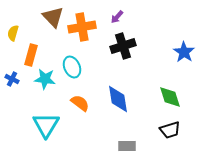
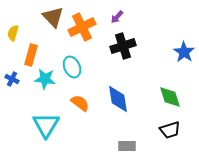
orange cross: rotated 16 degrees counterclockwise
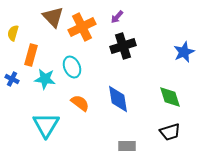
blue star: rotated 15 degrees clockwise
black trapezoid: moved 2 px down
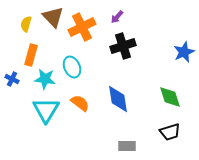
yellow semicircle: moved 13 px right, 9 px up
cyan triangle: moved 15 px up
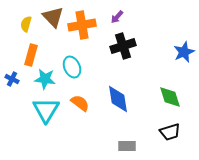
orange cross: moved 2 px up; rotated 16 degrees clockwise
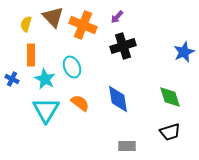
orange cross: moved 1 px right; rotated 32 degrees clockwise
orange rectangle: rotated 15 degrees counterclockwise
cyan star: rotated 20 degrees clockwise
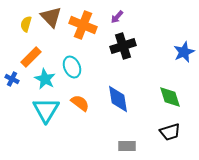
brown triangle: moved 2 px left
orange rectangle: moved 2 px down; rotated 45 degrees clockwise
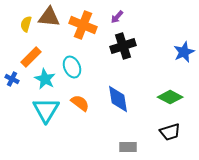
brown triangle: moved 2 px left; rotated 40 degrees counterclockwise
green diamond: rotated 45 degrees counterclockwise
gray rectangle: moved 1 px right, 1 px down
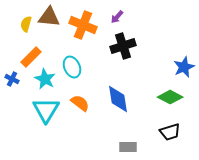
blue star: moved 15 px down
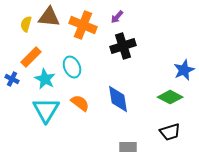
blue star: moved 3 px down
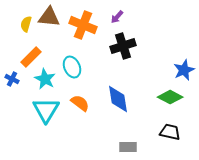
black trapezoid: rotated 150 degrees counterclockwise
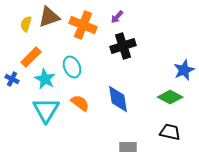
brown triangle: rotated 25 degrees counterclockwise
